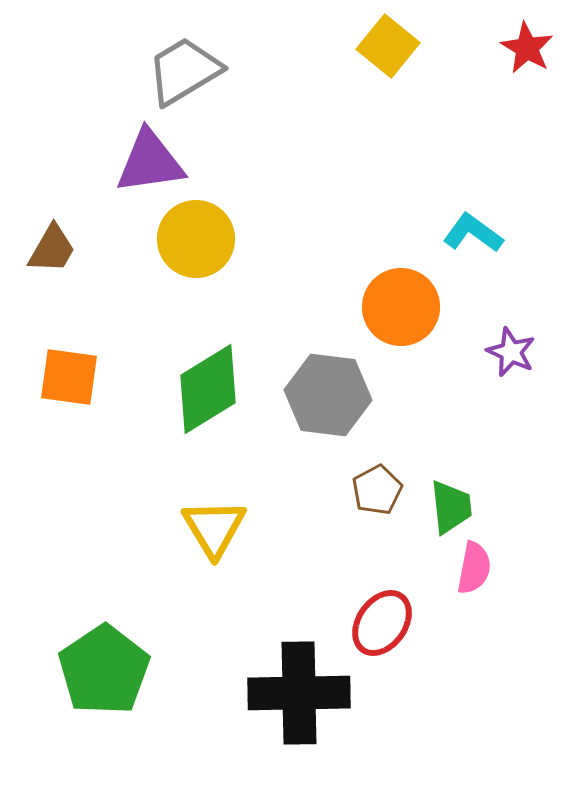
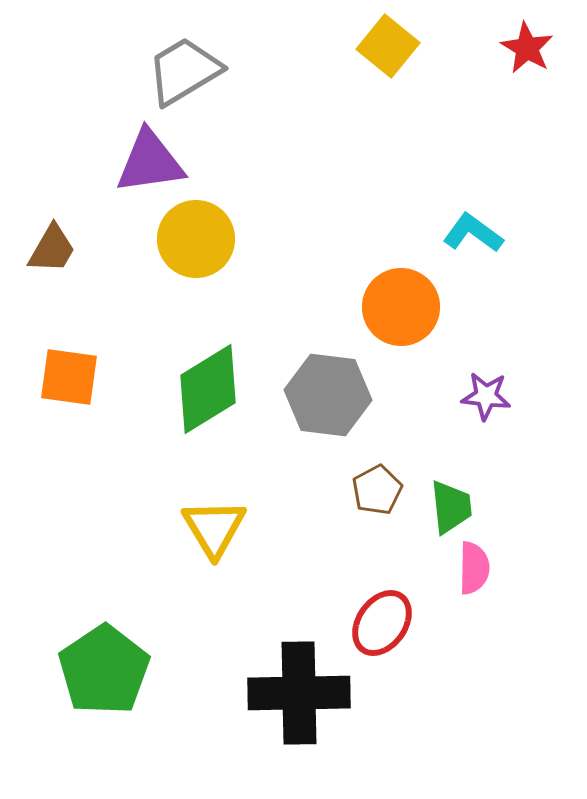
purple star: moved 25 px left, 44 px down; rotated 18 degrees counterclockwise
pink semicircle: rotated 10 degrees counterclockwise
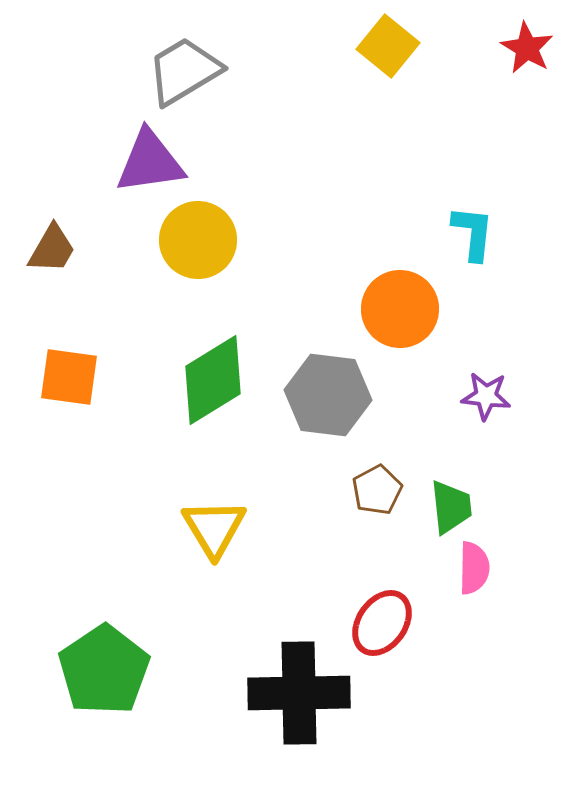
cyan L-shape: rotated 60 degrees clockwise
yellow circle: moved 2 px right, 1 px down
orange circle: moved 1 px left, 2 px down
green diamond: moved 5 px right, 9 px up
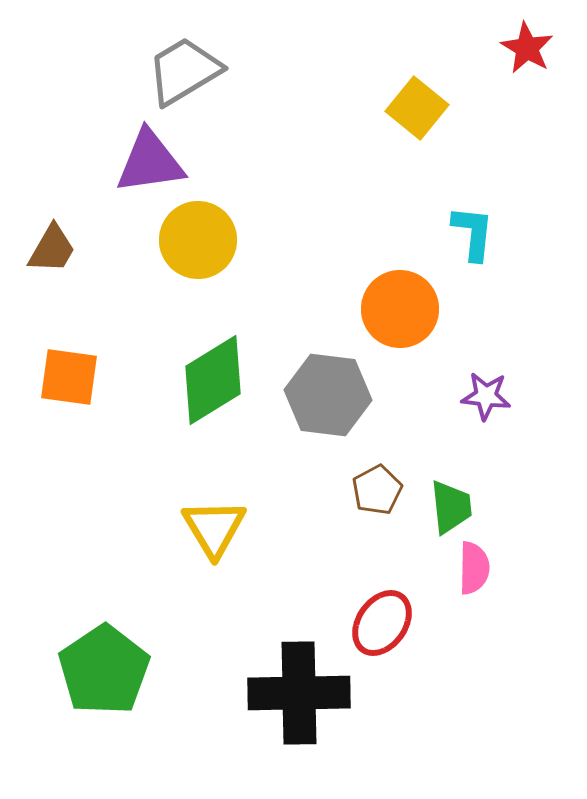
yellow square: moved 29 px right, 62 px down
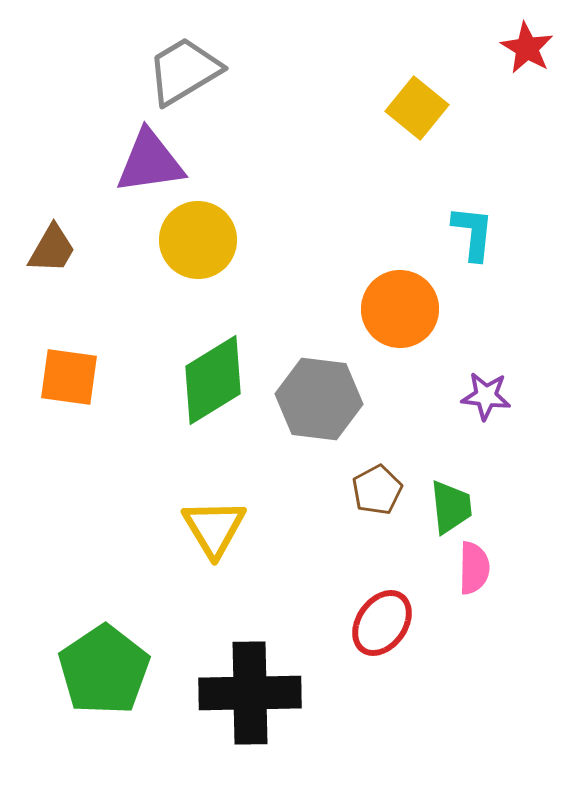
gray hexagon: moved 9 px left, 4 px down
black cross: moved 49 px left
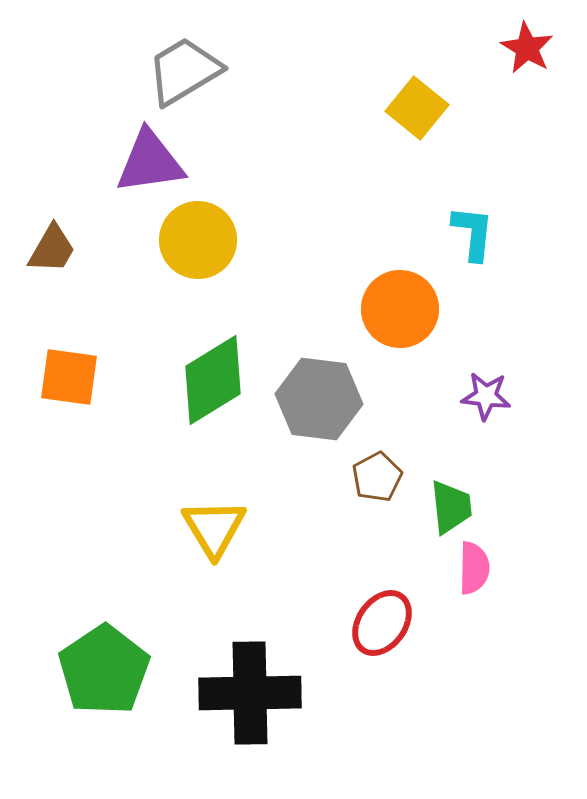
brown pentagon: moved 13 px up
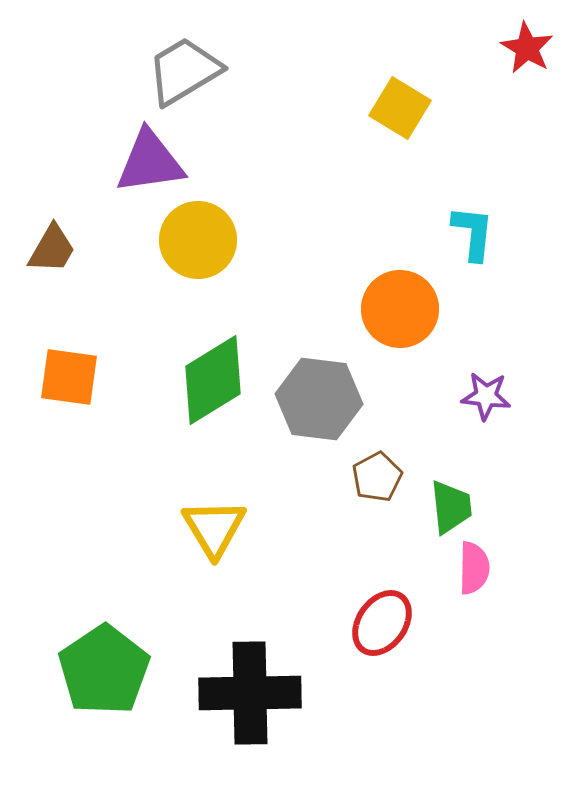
yellow square: moved 17 px left; rotated 8 degrees counterclockwise
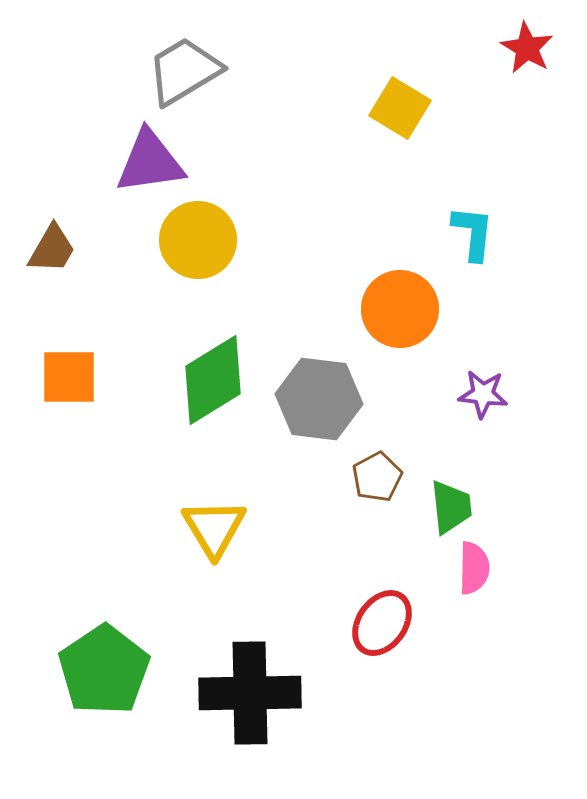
orange square: rotated 8 degrees counterclockwise
purple star: moved 3 px left, 2 px up
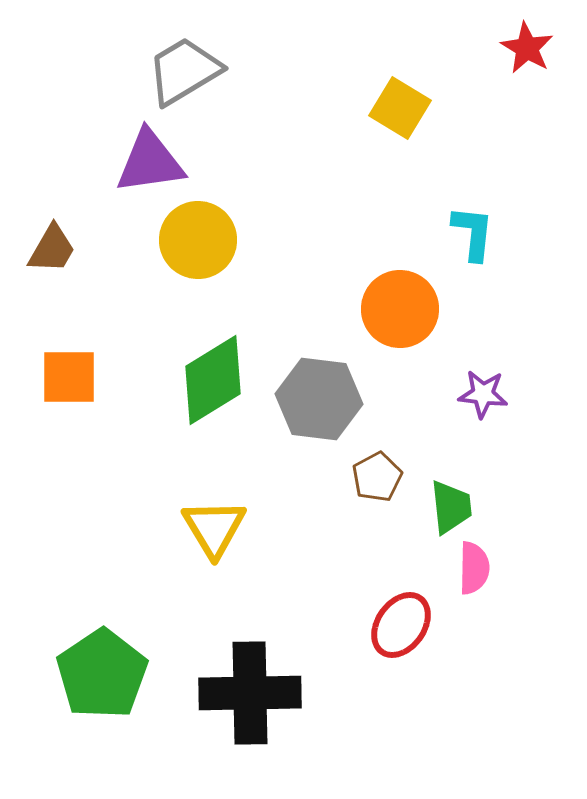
red ellipse: moved 19 px right, 2 px down
green pentagon: moved 2 px left, 4 px down
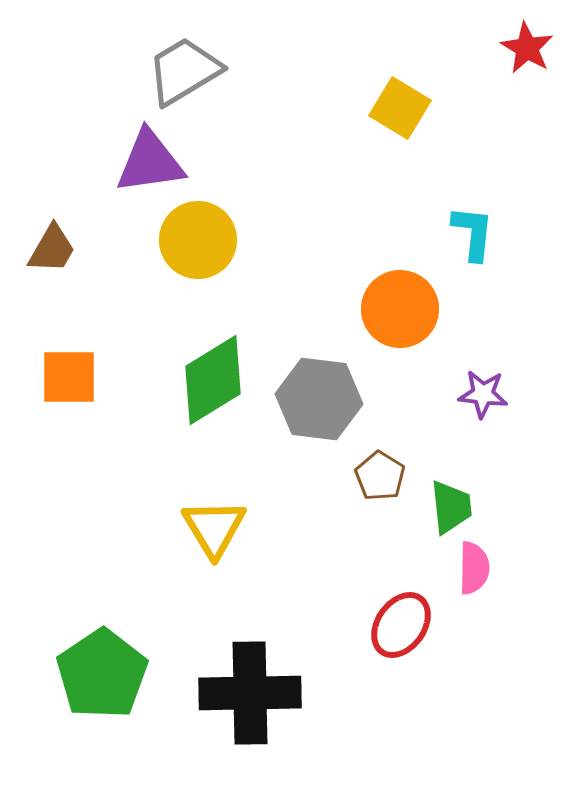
brown pentagon: moved 3 px right, 1 px up; rotated 12 degrees counterclockwise
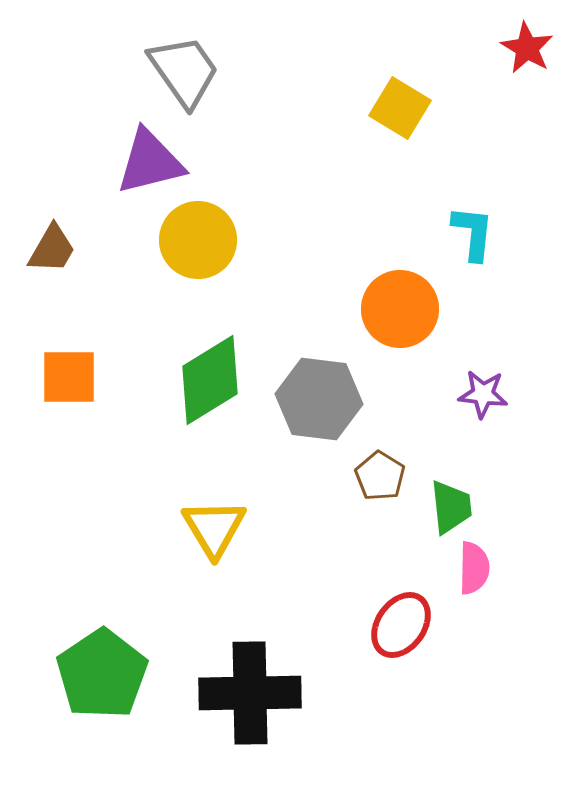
gray trapezoid: rotated 86 degrees clockwise
purple triangle: rotated 6 degrees counterclockwise
green diamond: moved 3 px left
